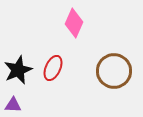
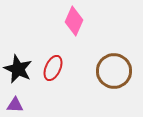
pink diamond: moved 2 px up
black star: moved 1 px up; rotated 24 degrees counterclockwise
purple triangle: moved 2 px right
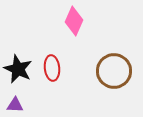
red ellipse: moved 1 px left; rotated 30 degrees counterclockwise
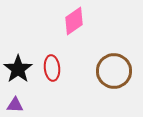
pink diamond: rotated 32 degrees clockwise
black star: rotated 12 degrees clockwise
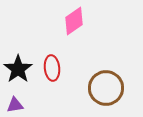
brown circle: moved 8 px left, 17 px down
purple triangle: rotated 12 degrees counterclockwise
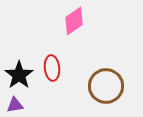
black star: moved 1 px right, 6 px down
brown circle: moved 2 px up
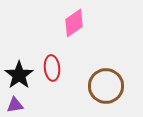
pink diamond: moved 2 px down
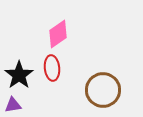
pink diamond: moved 16 px left, 11 px down
brown circle: moved 3 px left, 4 px down
purple triangle: moved 2 px left
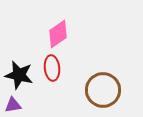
black star: rotated 24 degrees counterclockwise
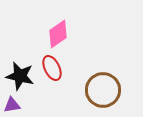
red ellipse: rotated 20 degrees counterclockwise
black star: moved 1 px right, 1 px down
purple triangle: moved 1 px left
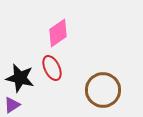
pink diamond: moved 1 px up
black star: moved 2 px down
purple triangle: rotated 24 degrees counterclockwise
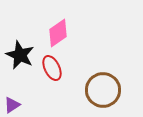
black star: moved 23 px up; rotated 12 degrees clockwise
